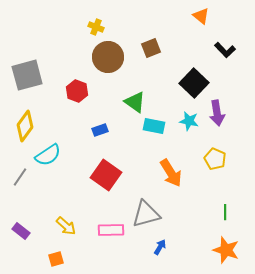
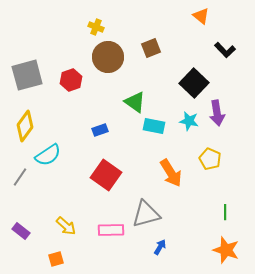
red hexagon: moved 6 px left, 11 px up; rotated 20 degrees clockwise
yellow pentagon: moved 5 px left
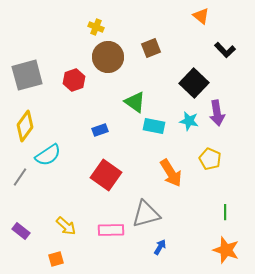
red hexagon: moved 3 px right
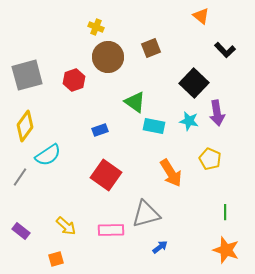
blue arrow: rotated 21 degrees clockwise
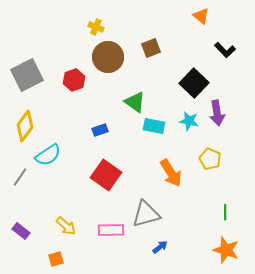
gray square: rotated 12 degrees counterclockwise
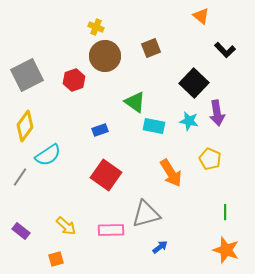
brown circle: moved 3 px left, 1 px up
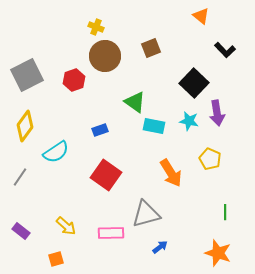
cyan semicircle: moved 8 px right, 3 px up
pink rectangle: moved 3 px down
orange star: moved 8 px left, 3 px down
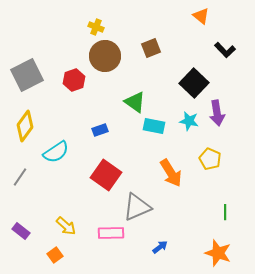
gray triangle: moved 9 px left, 7 px up; rotated 8 degrees counterclockwise
orange square: moved 1 px left, 4 px up; rotated 21 degrees counterclockwise
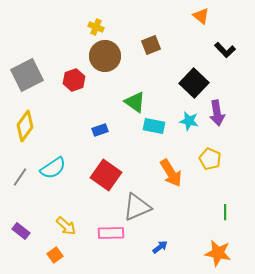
brown square: moved 3 px up
cyan semicircle: moved 3 px left, 16 px down
orange star: rotated 8 degrees counterclockwise
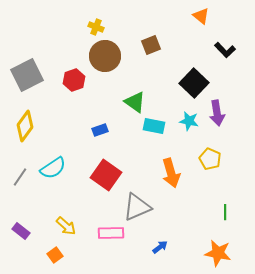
orange arrow: rotated 16 degrees clockwise
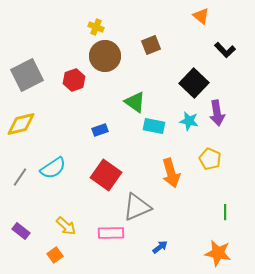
yellow diamond: moved 4 px left, 2 px up; rotated 40 degrees clockwise
